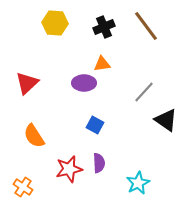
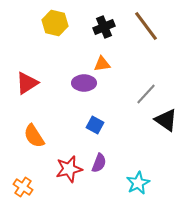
yellow hexagon: rotated 10 degrees clockwise
red triangle: rotated 10 degrees clockwise
gray line: moved 2 px right, 2 px down
purple semicircle: rotated 24 degrees clockwise
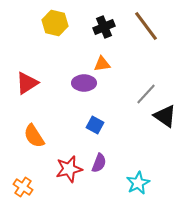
black triangle: moved 1 px left, 4 px up
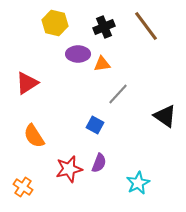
purple ellipse: moved 6 px left, 29 px up
gray line: moved 28 px left
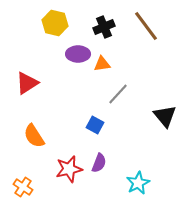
black triangle: rotated 15 degrees clockwise
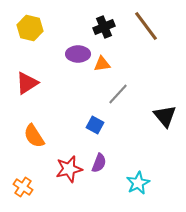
yellow hexagon: moved 25 px left, 5 px down
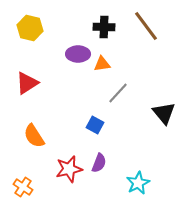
black cross: rotated 25 degrees clockwise
gray line: moved 1 px up
black triangle: moved 1 px left, 3 px up
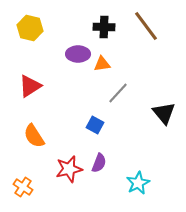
red triangle: moved 3 px right, 3 px down
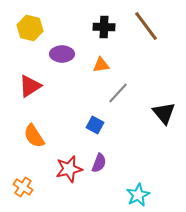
purple ellipse: moved 16 px left
orange triangle: moved 1 px left, 1 px down
cyan star: moved 12 px down
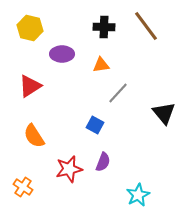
purple semicircle: moved 4 px right, 1 px up
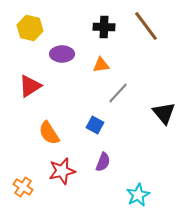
orange semicircle: moved 15 px right, 3 px up
red star: moved 7 px left, 2 px down
